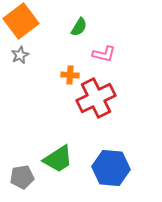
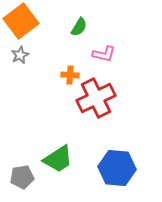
blue hexagon: moved 6 px right
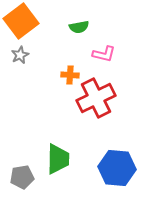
green semicircle: rotated 48 degrees clockwise
green trapezoid: rotated 56 degrees counterclockwise
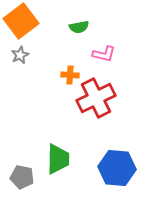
gray pentagon: rotated 20 degrees clockwise
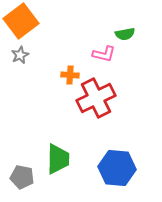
green semicircle: moved 46 px right, 7 px down
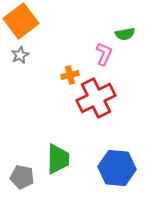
pink L-shape: rotated 80 degrees counterclockwise
orange cross: rotated 18 degrees counterclockwise
